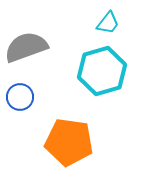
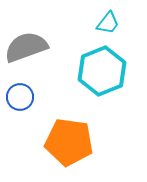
cyan hexagon: rotated 6 degrees counterclockwise
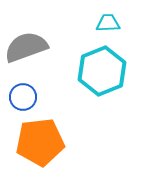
cyan trapezoid: rotated 130 degrees counterclockwise
blue circle: moved 3 px right
orange pentagon: moved 29 px left; rotated 15 degrees counterclockwise
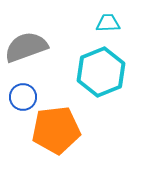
cyan hexagon: moved 1 px left, 1 px down
orange pentagon: moved 16 px right, 12 px up
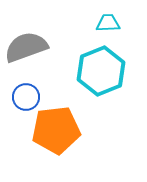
cyan hexagon: moved 1 px up
blue circle: moved 3 px right
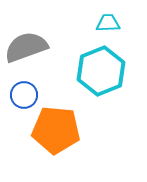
blue circle: moved 2 px left, 2 px up
orange pentagon: rotated 12 degrees clockwise
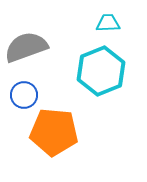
orange pentagon: moved 2 px left, 2 px down
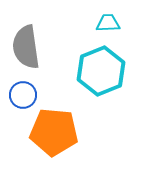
gray semicircle: rotated 78 degrees counterclockwise
blue circle: moved 1 px left
